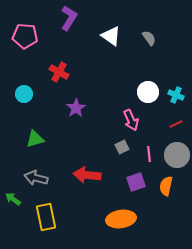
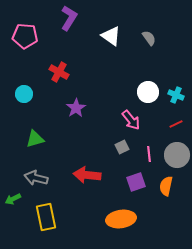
pink arrow: rotated 15 degrees counterclockwise
green arrow: rotated 63 degrees counterclockwise
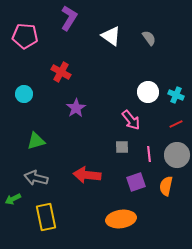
red cross: moved 2 px right
green triangle: moved 1 px right, 2 px down
gray square: rotated 24 degrees clockwise
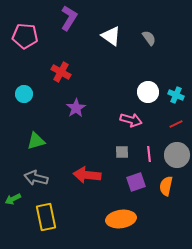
pink arrow: rotated 35 degrees counterclockwise
gray square: moved 5 px down
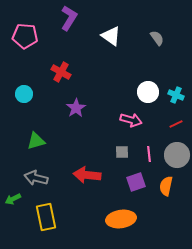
gray semicircle: moved 8 px right
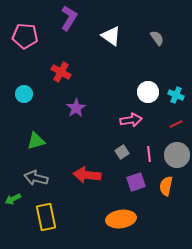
pink arrow: rotated 25 degrees counterclockwise
gray square: rotated 32 degrees counterclockwise
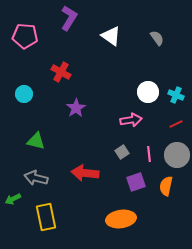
green triangle: rotated 30 degrees clockwise
red arrow: moved 2 px left, 2 px up
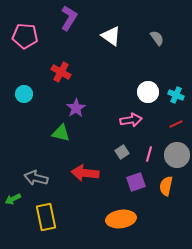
green triangle: moved 25 px right, 8 px up
pink line: rotated 21 degrees clockwise
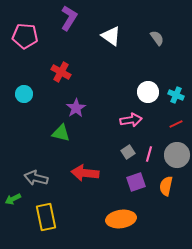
gray square: moved 6 px right
